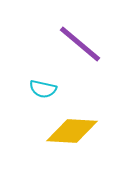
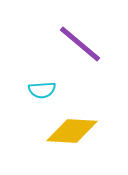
cyan semicircle: moved 1 px left, 1 px down; rotated 16 degrees counterclockwise
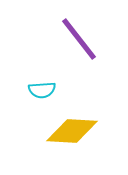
purple line: moved 1 px left, 5 px up; rotated 12 degrees clockwise
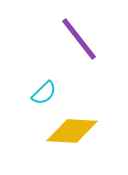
cyan semicircle: moved 2 px right, 3 px down; rotated 40 degrees counterclockwise
